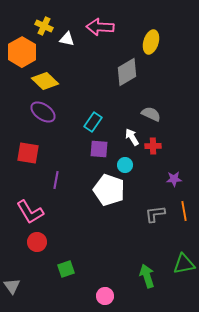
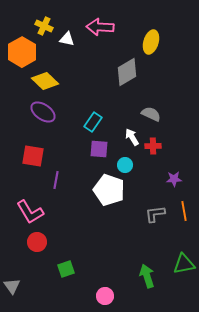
red square: moved 5 px right, 3 px down
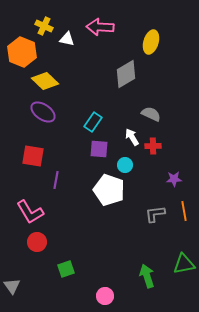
orange hexagon: rotated 8 degrees counterclockwise
gray diamond: moved 1 px left, 2 px down
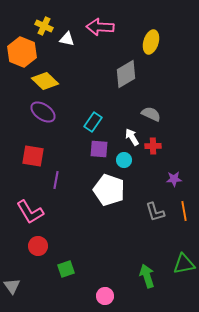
cyan circle: moved 1 px left, 5 px up
gray L-shape: moved 2 px up; rotated 100 degrees counterclockwise
red circle: moved 1 px right, 4 px down
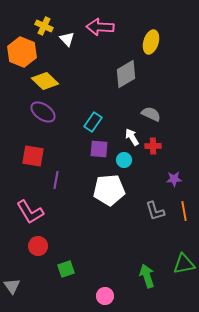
white triangle: rotated 35 degrees clockwise
white pentagon: rotated 24 degrees counterclockwise
gray L-shape: moved 1 px up
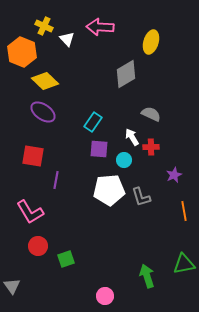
red cross: moved 2 px left, 1 px down
purple star: moved 4 px up; rotated 21 degrees counterclockwise
gray L-shape: moved 14 px left, 14 px up
green square: moved 10 px up
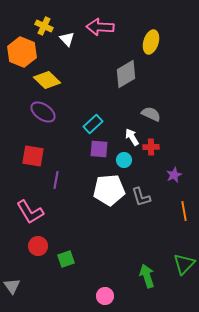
yellow diamond: moved 2 px right, 1 px up
cyan rectangle: moved 2 px down; rotated 12 degrees clockwise
green triangle: rotated 35 degrees counterclockwise
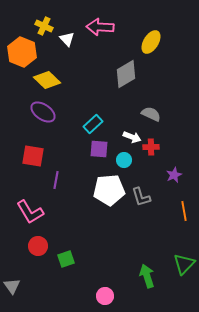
yellow ellipse: rotated 15 degrees clockwise
white arrow: rotated 144 degrees clockwise
